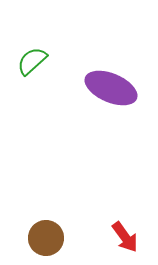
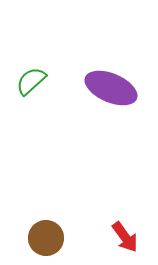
green semicircle: moved 1 px left, 20 px down
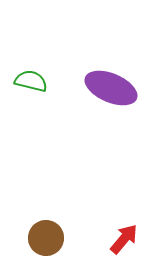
green semicircle: rotated 56 degrees clockwise
red arrow: moved 1 px left, 2 px down; rotated 104 degrees counterclockwise
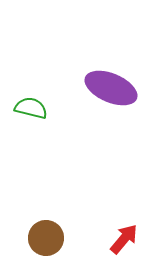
green semicircle: moved 27 px down
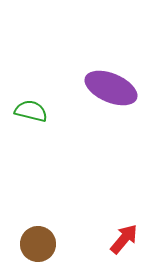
green semicircle: moved 3 px down
brown circle: moved 8 px left, 6 px down
